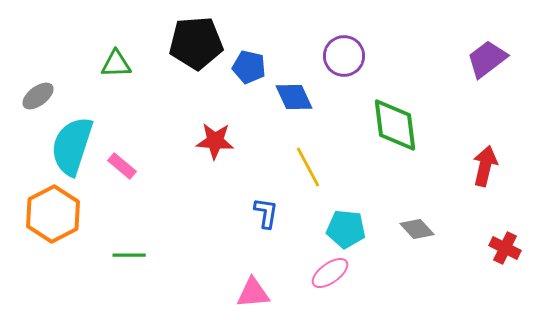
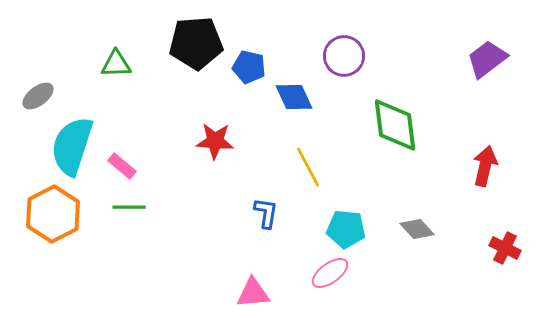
green line: moved 48 px up
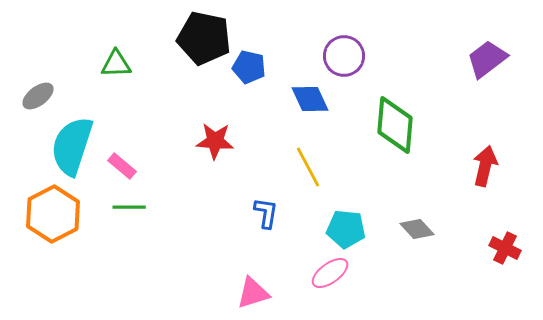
black pentagon: moved 8 px right, 5 px up; rotated 16 degrees clockwise
blue diamond: moved 16 px right, 2 px down
green diamond: rotated 12 degrees clockwise
pink triangle: rotated 12 degrees counterclockwise
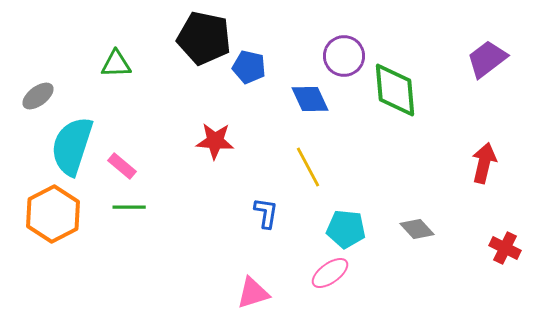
green diamond: moved 35 px up; rotated 10 degrees counterclockwise
red arrow: moved 1 px left, 3 px up
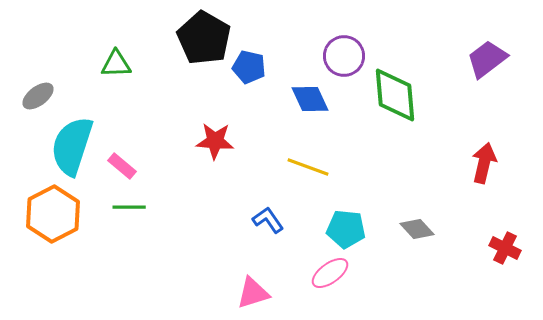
black pentagon: rotated 18 degrees clockwise
green diamond: moved 5 px down
yellow line: rotated 42 degrees counterclockwise
blue L-shape: moved 2 px right, 7 px down; rotated 44 degrees counterclockwise
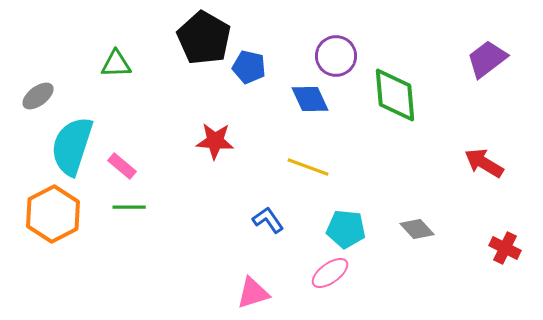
purple circle: moved 8 px left
red arrow: rotated 72 degrees counterclockwise
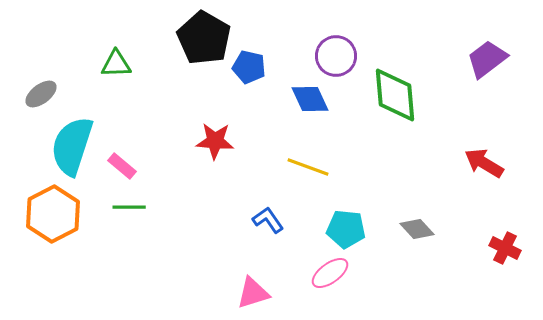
gray ellipse: moved 3 px right, 2 px up
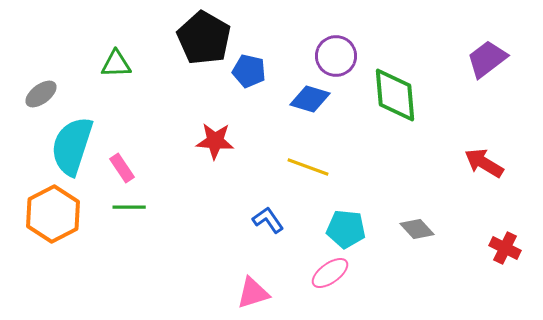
blue pentagon: moved 4 px down
blue diamond: rotated 48 degrees counterclockwise
pink rectangle: moved 2 px down; rotated 16 degrees clockwise
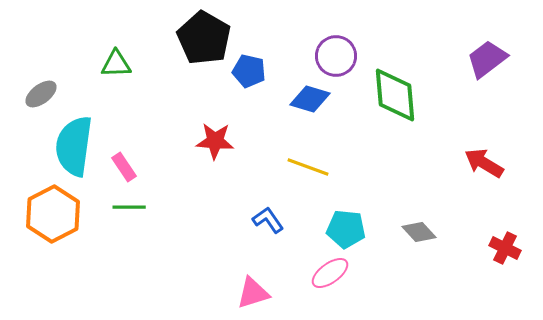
cyan semicircle: moved 2 px right; rotated 10 degrees counterclockwise
pink rectangle: moved 2 px right, 1 px up
gray diamond: moved 2 px right, 3 px down
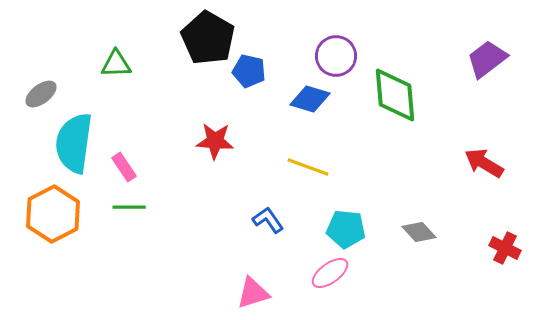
black pentagon: moved 4 px right
cyan semicircle: moved 3 px up
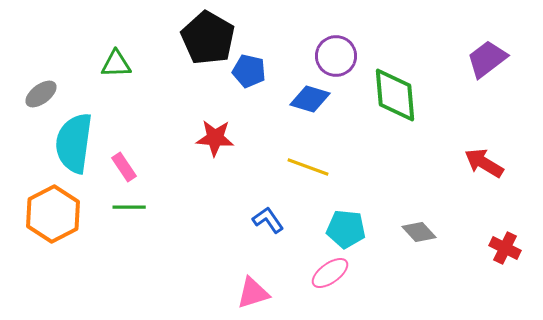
red star: moved 3 px up
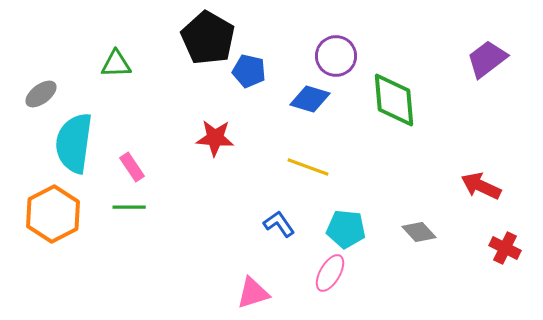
green diamond: moved 1 px left, 5 px down
red arrow: moved 3 px left, 23 px down; rotated 6 degrees counterclockwise
pink rectangle: moved 8 px right
blue L-shape: moved 11 px right, 4 px down
pink ellipse: rotated 24 degrees counterclockwise
